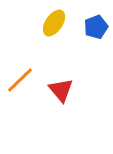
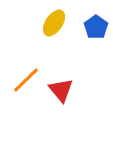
blue pentagon: rotated 15 degrees counterclockwise
orange line: moved 6 px right
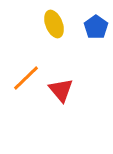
yellow ellipse: moved 1 px down; rotated 56 degrees counterclockwise
orange line: moved 2 px up
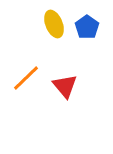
blue pentagon: moved 9 px left
red triangle: moved 4 px right, 4 px up
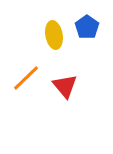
yellow ellipse: moved 11 px down; rotated 12 degrees clockwise
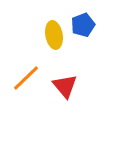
blue pentagon: moved 4 px left, 2 px up; rotated 15 degrees clockwise
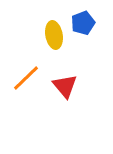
blue pentagon: moved 2 px up
